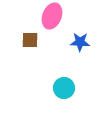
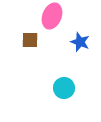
blue star: rotated 18 degrees clockwise
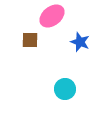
pink ellipse: rotated 30 degrees clockwise
cyan circle: moved 1 px right, 1 px down
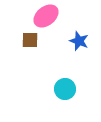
pink ellipse: moved 6 px left
blue star: moved 1 px left, 1 px up
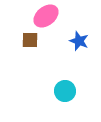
cyan circle: moved 2 px down
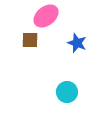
blue star: moved 2 px left, 2 px down
cyan circle: moved 2 px right, 1 px down
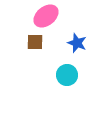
brown square: moved 5 px right, 2 px down
cyan circle: moved 17 px up
